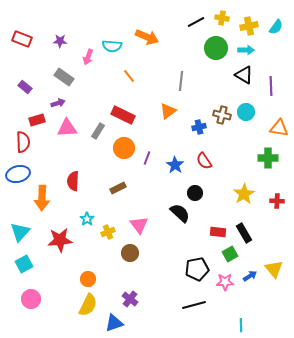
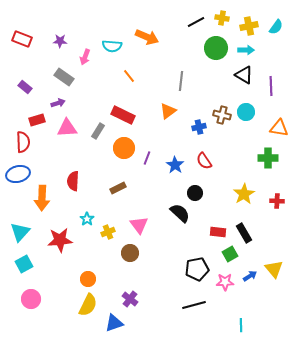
pink arrow at (88, 57): moved 3 px left
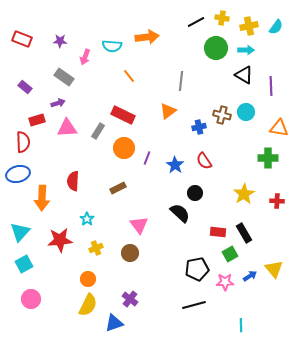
orange arrow at (147, 37): rotated 30 degrees counterclockwise
yellow cross at (108, 232): moved 12 px left, 16 px down
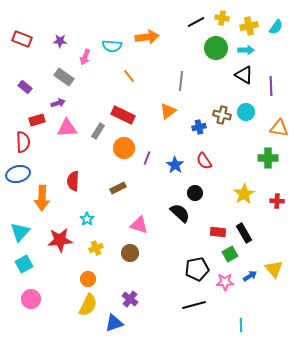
pink triangle at (139, 225): rotated 36 degrees counterclockwise
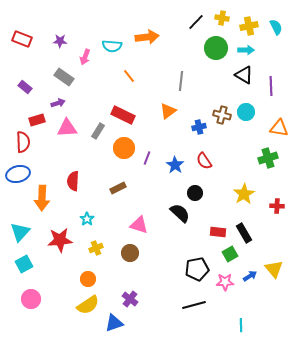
black line at (196, 22): rotated 18 degrees counterclockwise
cyan semicircle at (276, 27): rotated 63 degrees counterclockwise
green cross at (268, 158): rotated 18 degrees counterclockwise
red cross at (277, 201): moved 5 px down
yellow semicircle at (88, 305): rotated 30 degrees clockwise
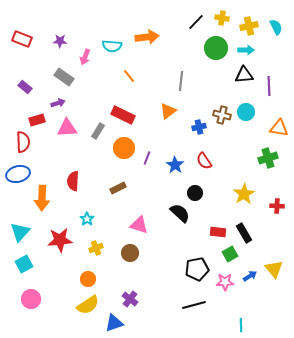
black triangle at (244, 75): rotated 36 degrees counterclockwise
purple line at (271, 86): moved 2 px left
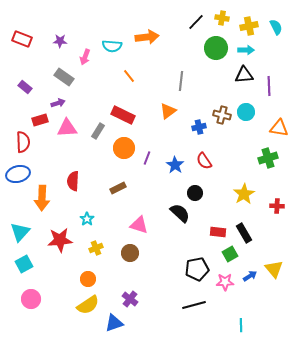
red rectangle at (37, 120): moved 3 px right
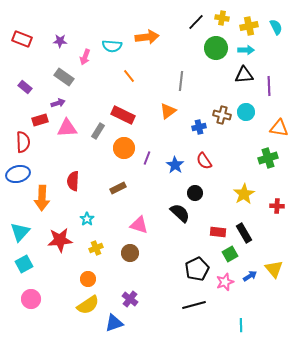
black pentagon at (197, 269): rotated 15 degrees counterclockwise
pink star at (225, 282): rotated 18 degrees counterclockwise
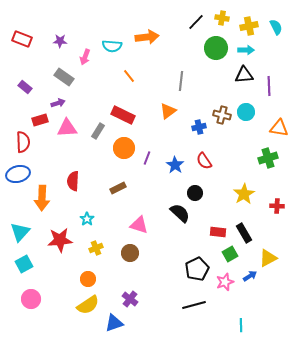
yellow triangle at (274, 269): moved 6 px left, 11 px up; rotated 42 degrees clockwise
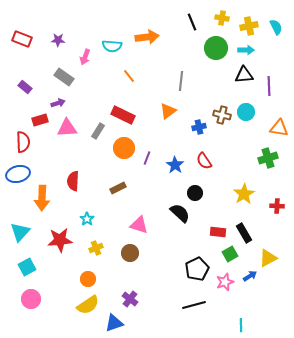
black line at (196, 22): moved 4 px left; rotated 66 degrees counterclockwise
purple star at (60, 41): moved 2 px left, 1 px up
cyan square at (24, 264): moved 3 px right, 3 px down
